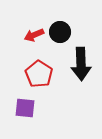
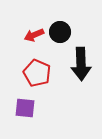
red pentagon: moved 2 px left, 1 px up; rotated 8 degrees counterclockwise
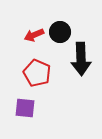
black arrow: moved 5 px up
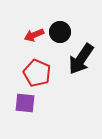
black arrow: rotated 36 degrees clockwise
purple square: moved 5 px up
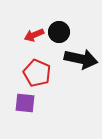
black circle: moved 1 px left
black arrow: rotated 112 degrees counterclockwise
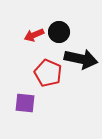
red pentagon: moved 11 px right
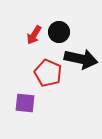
red arrow: rotated 36 degrees counterclockwise
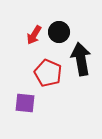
black arrow: rotated 112 degrees counterclockwise
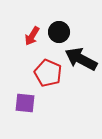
red arrow: moved 2 px left, 1 px down
black arrow: rotated 52 degrees counterclockwise
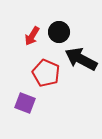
red pentagon: moved 2 px left
purple square: rotated 15 degrees clockwise
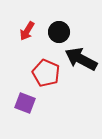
red arrow: moved 5 px left, 5 px up
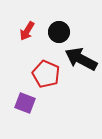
red pentagon: moved 1 px down
